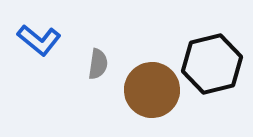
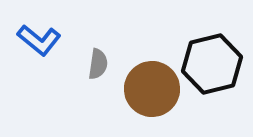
brown circle: moved 1 px up
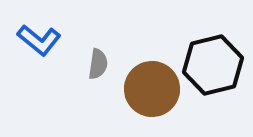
black hexagon: moved 1 px right, 1 px down
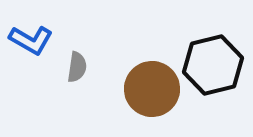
blue L-shape: moved 8 px left; rotated 9 degrees counterclockwise
gray semicircle: moved 21 px left, 3 px down
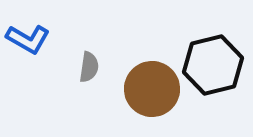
blue L-shape: moved 3 px left, 1 px up
gray semicircle: moved 12 px right
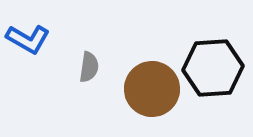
black hexagon: moved 3 px down; rotated 10 degrees clockwise
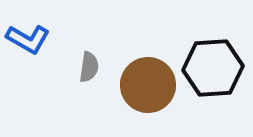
brown circle: moved 4 px left, 4 px up
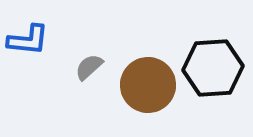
blue L-shape: moved 1 px down; rotated 24 degrees counterclockwise
gray semicircle: rotated 140 degrees counterclockwise
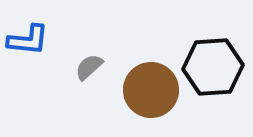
black hexagon: moved 1 px up
brown circle: moved 3 px right, 5 px down
